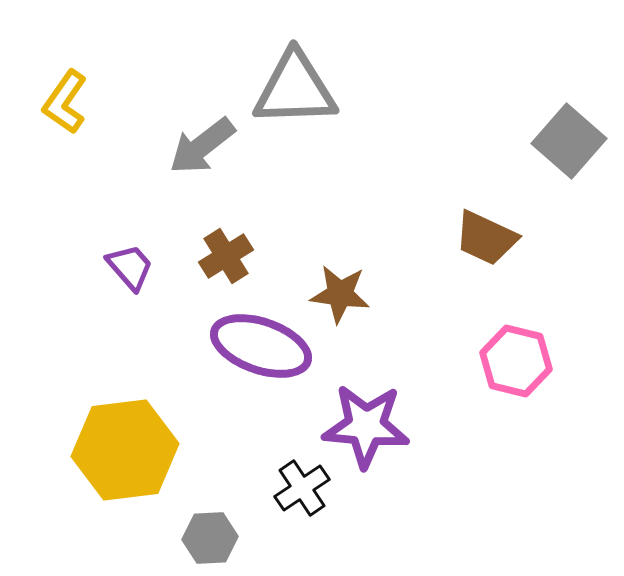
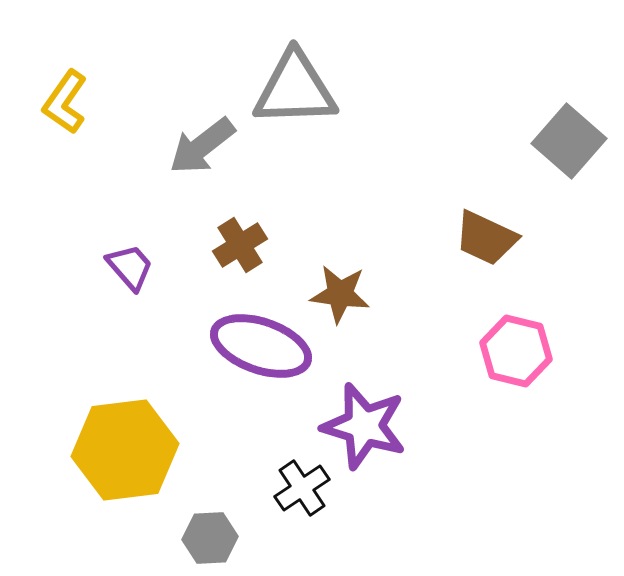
brown cross: moved 14 px right, 11 px up
pink hexagon: moved 10 px up
purple star: moved 2 px left; rotated 12 degrees clockwise
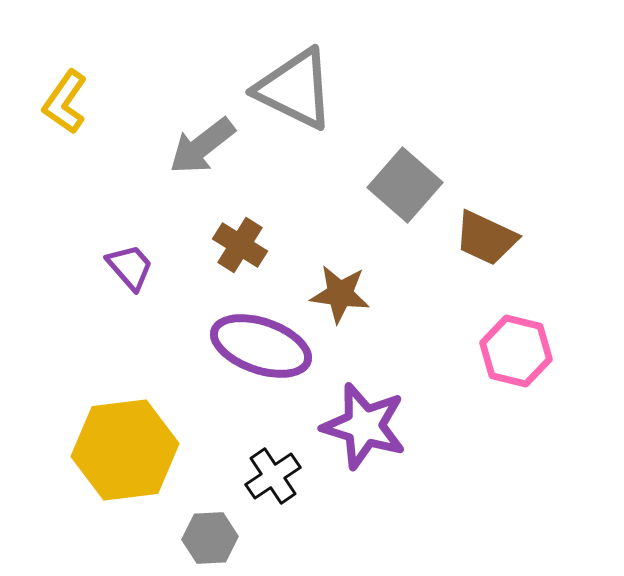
gray triangle: rotated 28 degrees clockwise
gray square: moved 164 px left, 44 px down
brown cross: rotated 26 degrees counterclockwise
black cross: moved 29 px left, 12 px up
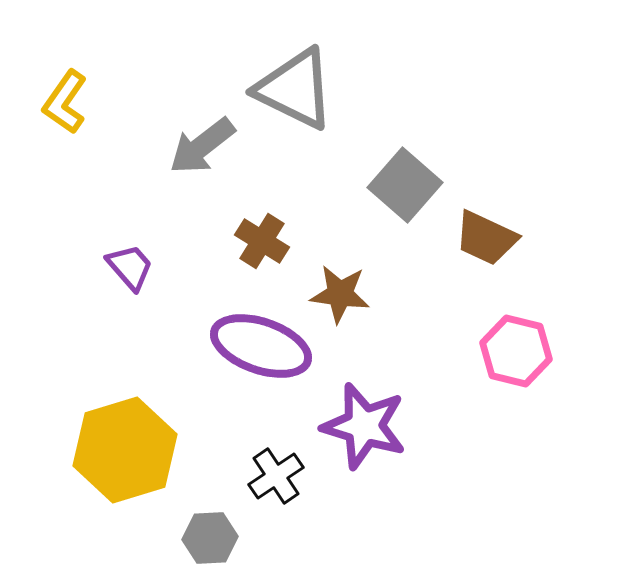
brown cross: moved 22 px right, 4 px up
yellow hexagon: rotated 10 degrees counterclockwise
black cross: moved 3 px right
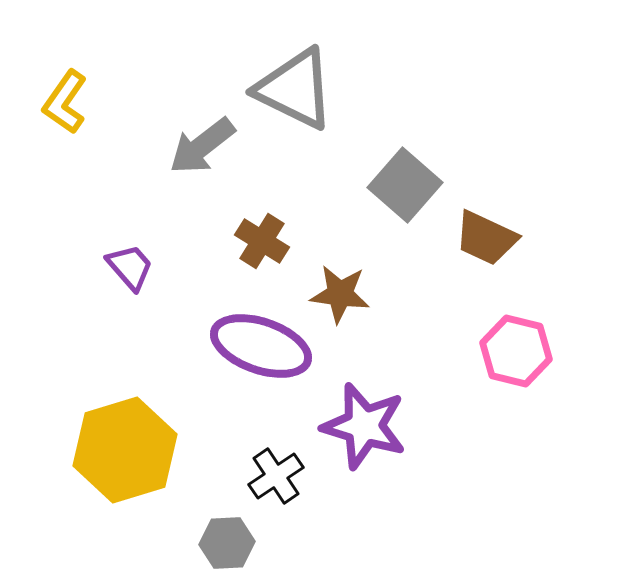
gray hexagon: moved 17 px right, 5 px down
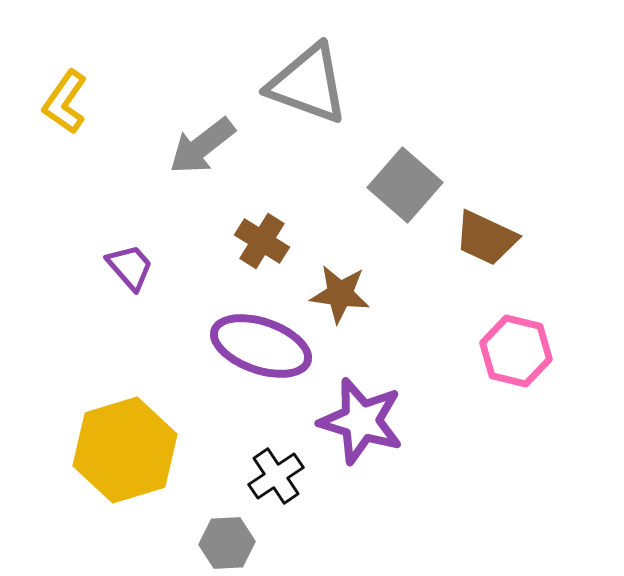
gray triangle: moved 13 px right, 5 px up; rotated 6 degrees counterclockwise
purple star: moved 3 px left, 5 px up
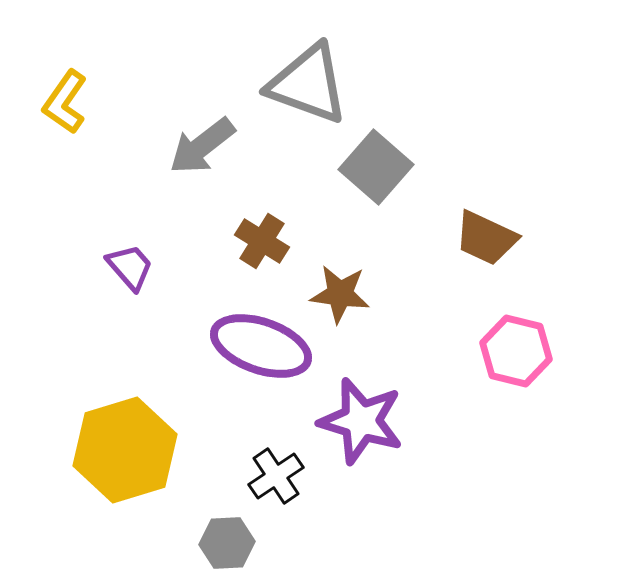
gray square: moved 29 px left, 18 px up
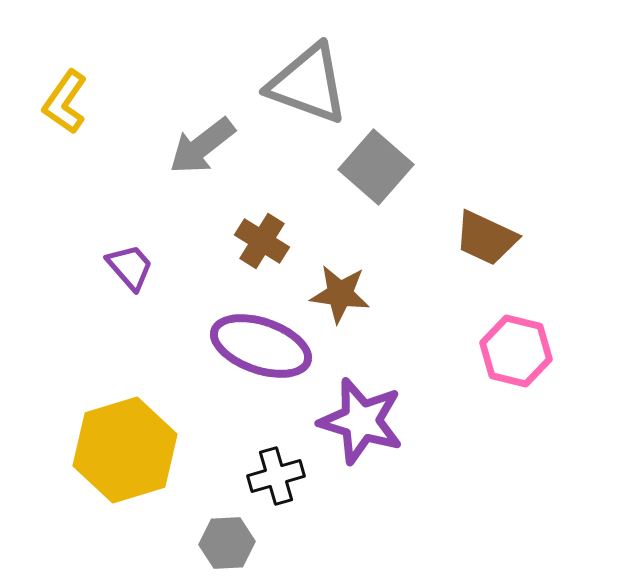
black cross: rotated 18 degrees clockwise
